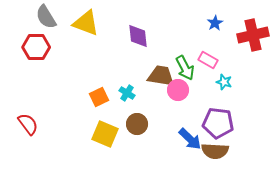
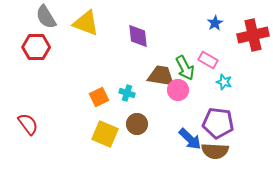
cyan cross: rotated 14 degrees counterclockwise
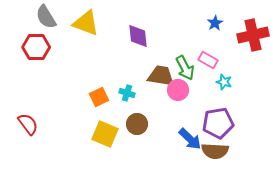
purple pentagon: rotated 16 degrees counterclockwise
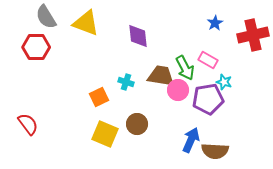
cyan cross: moved 1 px left, 11 px up
purple pentagon: moved 10 px left, 24 px up
blue arrow: moved 1 px right, 1 px down; rotated 110 degrees counterclockwise
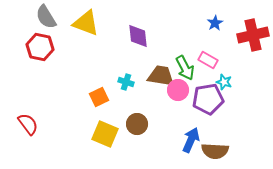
red hexagon: moved 4 px right; rotated 12 degrees clockwise
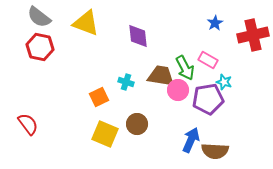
gray semicircle: moved 7 px left; rotated 20 degrees counterclockwise
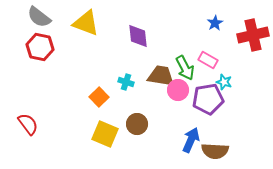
orange square: rotated 18 degrees counterclockwise
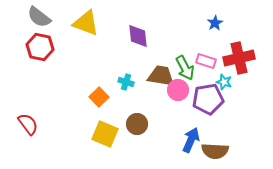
red cross: moved 14 px left, 23 px down
pink rectangle: moved 2 px left, 1 px down; rotated 12 degrees counterclockwise
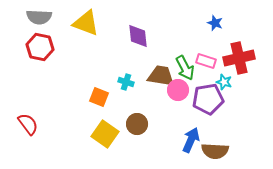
gray semicircle: rotated 35 degrees counterclockwise
blue star: rotated 21 degrees counterclockwise
orange square: rotated 24 degrees counterclockwise
yellow square: rotated 12 degrees clockwise
